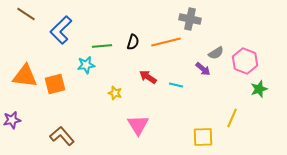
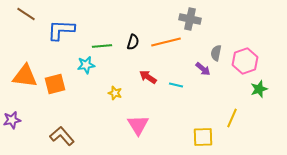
blue L-shape: rotated 48 degrees clockwise
gray semicircle: rotated 133 degrees clockwise
pink hexagon: rotated 20 degrees clockwise
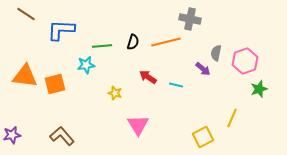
purple star: moved 15 px down
yellow square: rotated 25 degrees counterclockwise
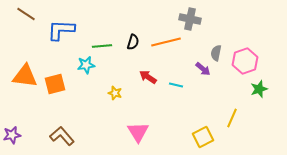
pink triangle: moved 7 px down
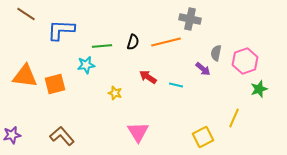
yellow line: moved 2 px right
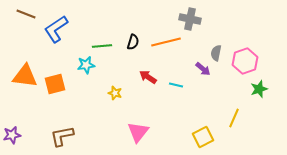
brown line: rotated 12 degrees counterclockwise
blue L-shape: moved 5 px left, 1 px up; rotated 36 degrees counterclockwise
pink triangle: rotated 10 degrees clockwise
brown L-shape: rotated 60 degrees counterclockwise
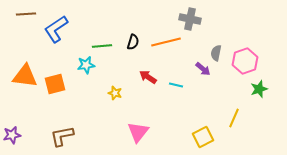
brown line: rotated 24 degrees counterclockwise
